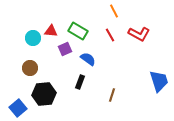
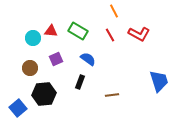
purple square: moved 9 px left, 10 px down
brown line: rotated 64 degrees clockwise
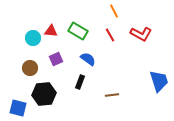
red L-shape: moved 2 px right
blue square: rotated 36 degrees counterclockwise
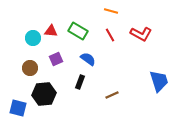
orange line: moved 3 px left; rotated 48 degrees counterclockwise
brown line: rotated 16 degrees counterclockwise
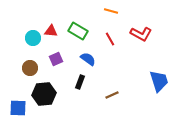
red line: moved 4 px down
blue square: rotated 12 degrees counterclockwise
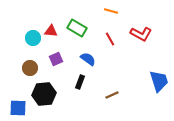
green rectangle: moved 1 px left, 3 px up
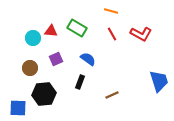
red line: moved 2 px right, 5 px up
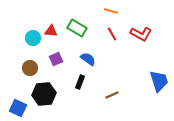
blue square: rotated 24 degrees clockwise
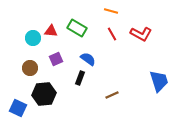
black rectangle: moved 4 px up
